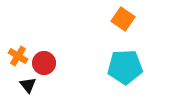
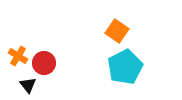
orange square: moved 6 px left, 12 px down
cyan pentagon: rotated 24 degrees counterclockwise
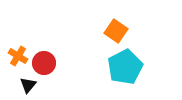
orange square: moved 1 px left
black triangle: rotated 18 degrees clockwise
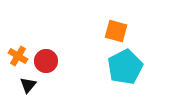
orange square: rotated 20 degrees counterclockwise
red circle: moved 2 px right, 2 px up
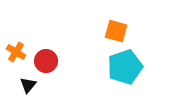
orange cross: moved 2 px left, 4 px up
cyan pentagon: rotated 8 degrees clockwise
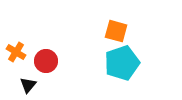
cyan pentagon: moved 3 px left, 4 px up
